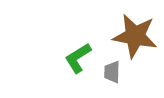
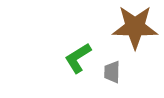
brown star: moved 9 px up; rotated 9 degrees counterclockwise
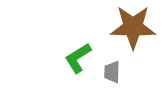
brown star: moved 2 px left
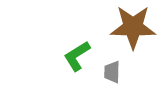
green L-shape: moved 1 px left, 2 px up
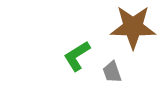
gray trapezoid: rotated 20 degrees counterclockwise
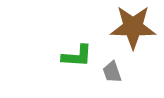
green L-shape: rotated 144 degrees counterclockwise
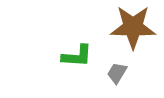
gray trapezoid: moved 5 px right, 1 px down; rotated 50 degrees clockwise
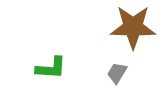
green L-shape: moved 26 px left, 12 px down
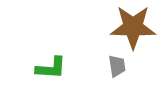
gray trapezoid: moved 7 px up; rotated 140 degrees clockwise
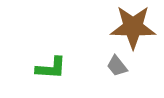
gray trapezoid: rotated 150 degrees clockwise
